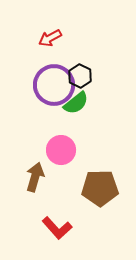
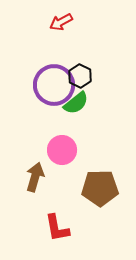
red arrow: moved 11 px right, 16 px up
pink circle: moved 1 px right
red L-shape: rotated 32 degrees clockwise
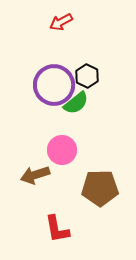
black hexagon: moved 7 px right
brown arrow: moved 2 px up; rotated 124 degrees counterclockwise
red L-shape: moved 1 px down
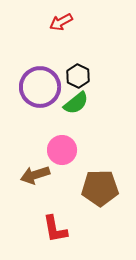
black hexagon: moved 9 px left
purple circle: moved 14 px left, 2 px down
red L-shape: moved 2 px left
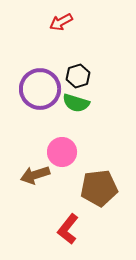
black hexagon: rotated 15 degrees clockwise
purple circle: moved 2 px down
green semicircle: rotated 56 degrees clockwise
pink circle: moved 2 px down
brown pentagon: moved 1 px left; rotated 6 degrees counterclockwise
red L-shape: moved 13 px right; rotated 48 degrees clockwise
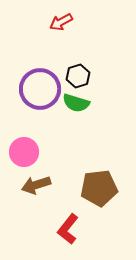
pink circle: moved 38 px left
brown arrow: moved 1 px right, 10 px down
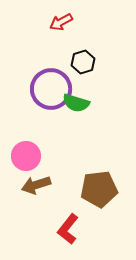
black hexagon: moved 5 px right, 14 px up
purple circle: moved 11 px right
pink circle: moved 2 px right, 4 px down
brown pentagon: moved 1 px down
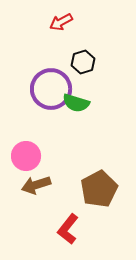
brown pentagon: rotated 21 degrees counterclockwise
